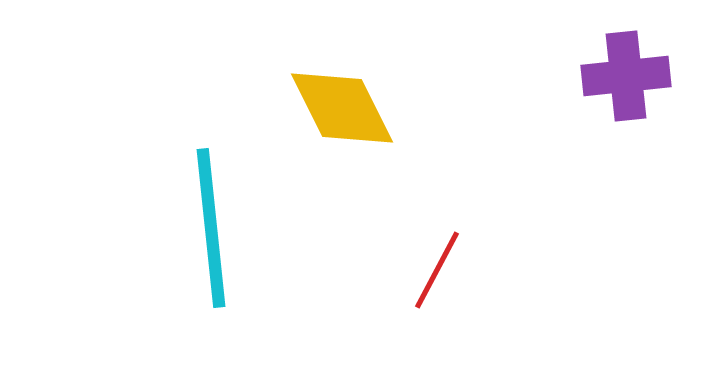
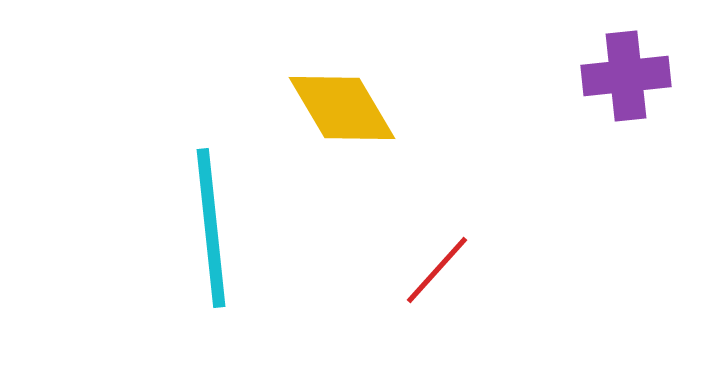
yellow diamond: rotated 4 degrees counterclockwise
red line: rotated 14 degrees clockwise
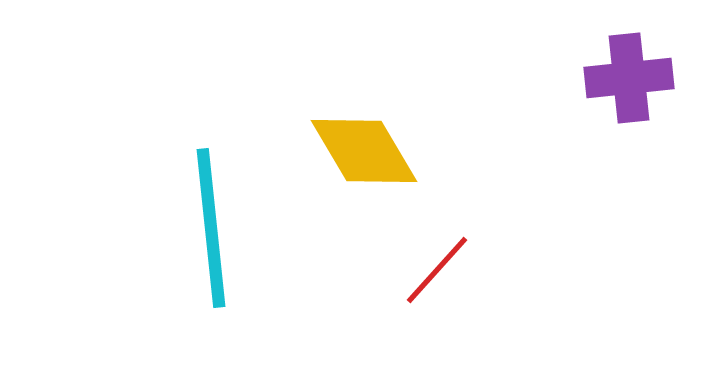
purple cross: moved 3 px right, 2 px down
yellow diamond: moved 22 px right, 43 px down
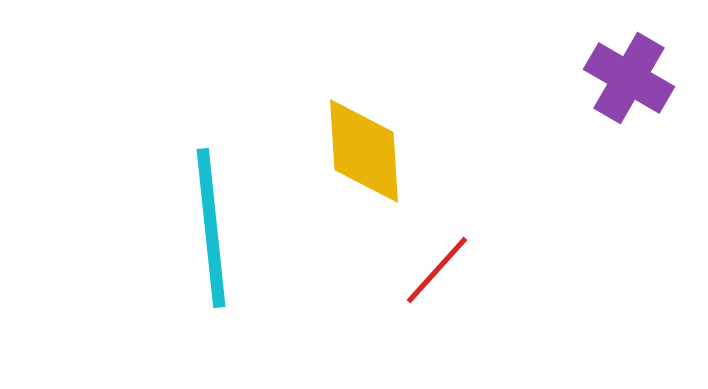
purple cross: rotated 36 degrees clockwise
yellow diamond: rotated 27 degrees clockwise
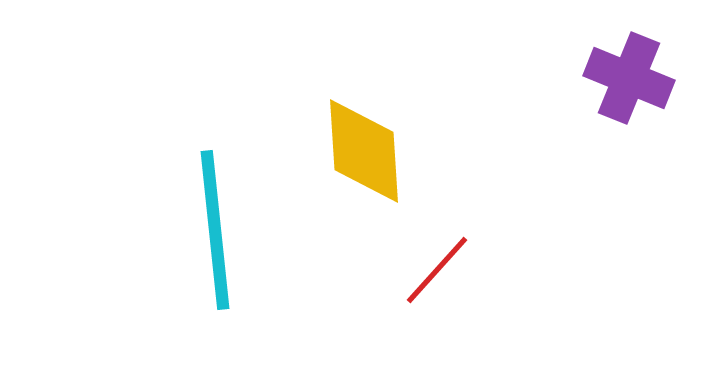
purple cross: rotated 8 degrees counterclockwise
cyan line: moved 4 px right, 2 px down
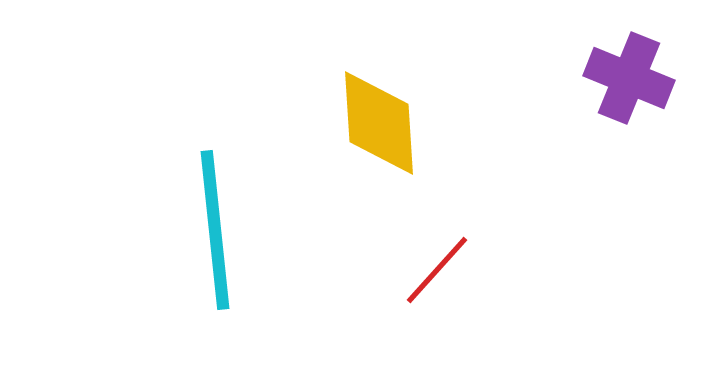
yellow diamond: moved 15 px right, 28 px up
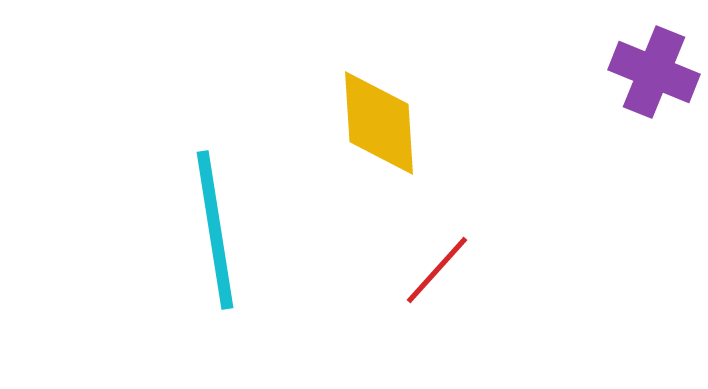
purple cross: moved 25 px right, 6 px up
cyan line: rotated 3 degrees counterclockwise
